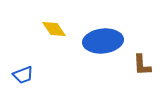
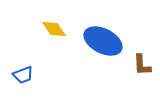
blue ellipse: rotated 33 degrees clockwise
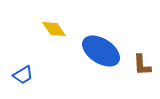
blue ellipse: moved 2 px left, 10 px down; rotated 6 degrees clockwise
blue trapezoid: rotated 10 degrees counterclockwise
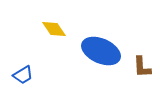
blue ellipse: rotated 9 degrees counterclockwise
brown L-shape: moved 2 px down
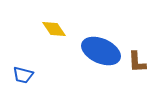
brown L-shape: moved 5 px left, 5 px up
blue trapezoid: rotated 45 degrees clockwise
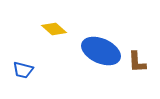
yellow diamond: rotated 15 degrees counterclockwise
blue trapezoid: moved 5 px up
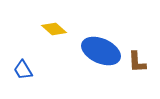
blue trapezoid: rotated 45 degrees clockwise
